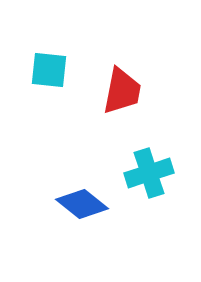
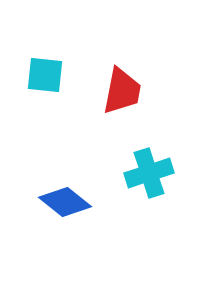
cyan square: moved 4 px left, 5 px down
blue diamond: moved 17 px left, 2 px up
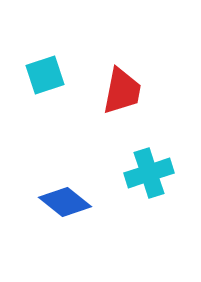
cyan square: rotated 24 degrees counterclockwise
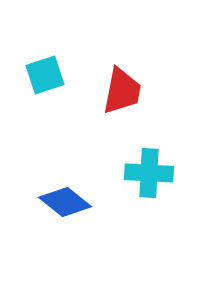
cyan cross: rotated 21 degrees clockwise
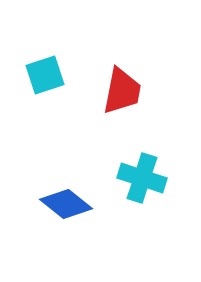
cyan cross: moved 7 px left, 5 px down; rotated 15 degrees clockwise
blue diamond: moved 1 px right, 2 px down
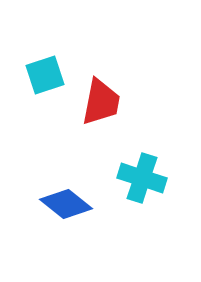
red trapezoid: moved 21 px left, 11 px down
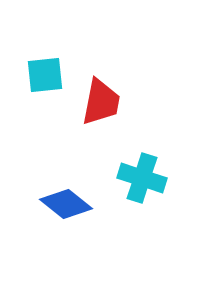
cyan square: rotated 12 degrees clockwise
